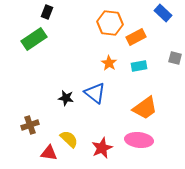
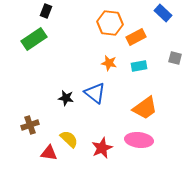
black rectangle: moved 1 px left, 1 px up
orange star: rotated 21 degrees counterclockwise
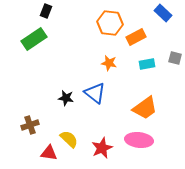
cyan rectangle: moved 8 px right, 2 px up
